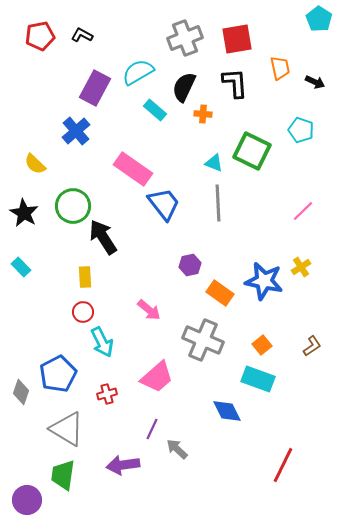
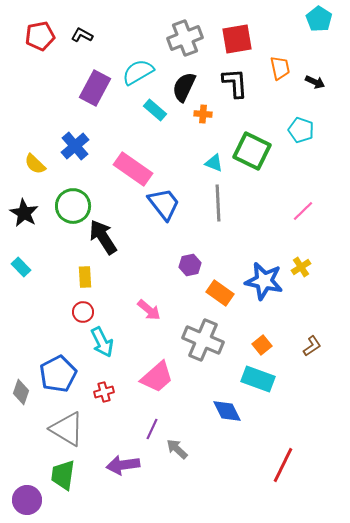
blue cross at (76, 131): moved 1 px left, 15 px down
red cross at (107, 394): moved 3 px left, 2 px up
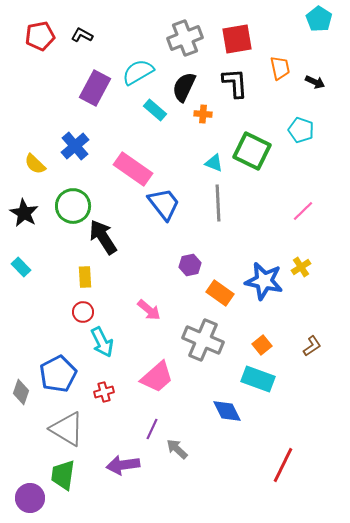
purple circle at (27, 500): moved 3 px right, 2 px up
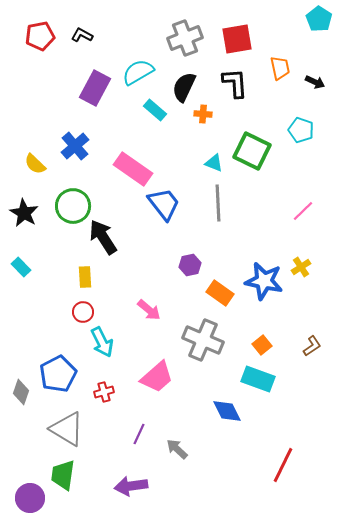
purple line at (152, 429): moved 13 px left, 5 px down
purple arrow at (123, 465): moved 8 px right, 21 px down
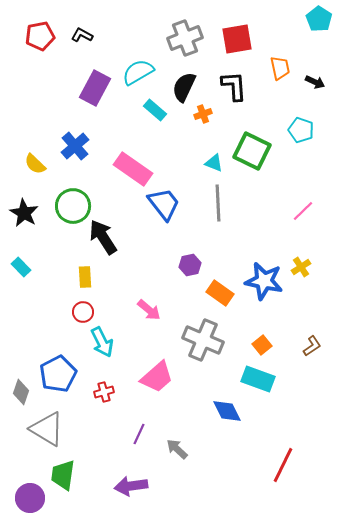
black L-shape at (235, 83): moved 1 px left, 3 px down
orange cross at (203, 114): rotated 24 degrees counterclockwise
gray triangle at (67, 429): moved 20 px left
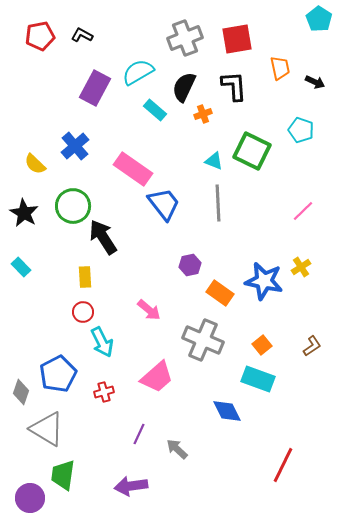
cyan triangle at (214, 163): moved 2 px up
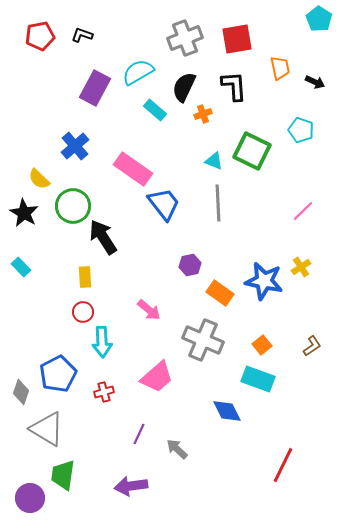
black L-shape at (82, 35): rotated 10 degrees counterclockwise
yellow semicircle at (35, 164): moved 4 px right, 15 px down
cyan arrow at (102, 342): rotated 24 degrees clockwise
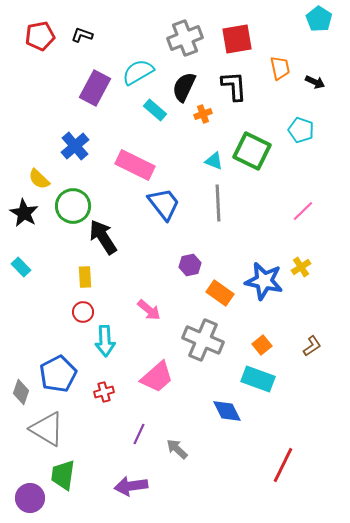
pink rectangle at (133, 169): moved 2 px right, 4 px up; rotated 9 degrees counterclockwise
cyan arrow at (102, 342): moved 3 px right, 1 px up
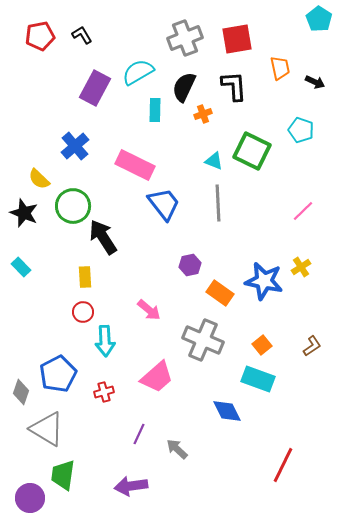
black L-shape at (82, 35): rotated 40 degrees clockwise
cyan rectangle at (155, 110): rotated 50 degrees clockwise
black star at (24, 213): rotated 8 degrees counterclockwise
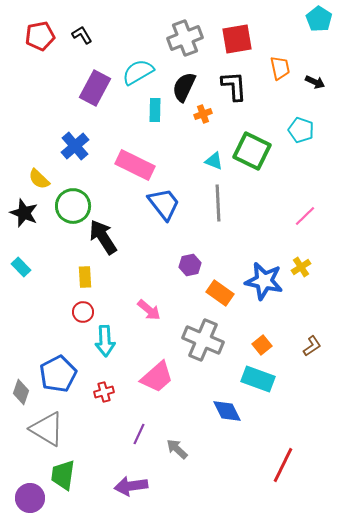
pink line at (303, 211): moved 2 px right, 5 px down
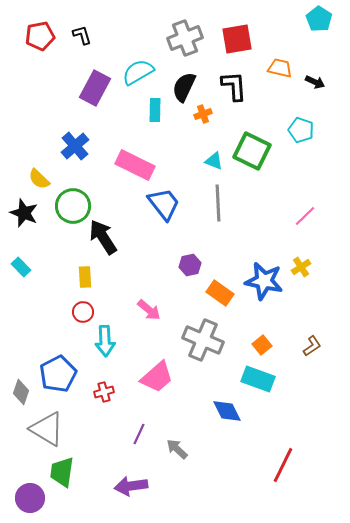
black L-shape at (82, 35): rotated 15 degrees clockwise
orange trapezoid at (280, 68): rotated 65 degrees counterclockwise
green trapezoid at (63, 475): moved 1 px left, 3 px up
